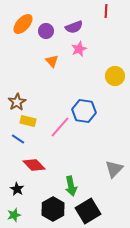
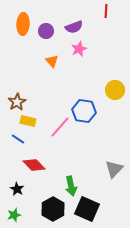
orange ellipse: rotated 40 degrees counterclockwise
yellow circle: moved 14 px down
black square: moved 1 px left, 2 px up; rotated 35 degrees counterclockwise
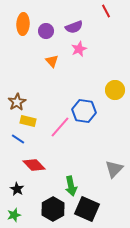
red line: rotated 32 degrees counterclockwise
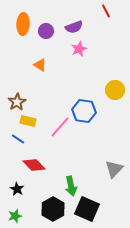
orange triangle: moved 12 px left, 4 px down; rotated 16 degrees counterclockwise
green star: moved 1 px right, 1 px down
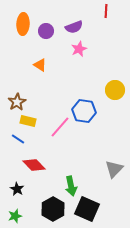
red line: rotated 32 degrees clockwise
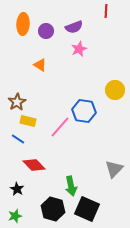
black hexagon: rotated 15 degrees counterclockwise
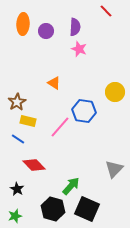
red line: rotated 48 degrees counterclockwise
purple semicircle: moved 1 px right; rotated 66 degrees counterclockwise
pink star: rotated 28 degrees counterclockwise
orange triangle: moved 14 px right, 18 px down
yellow circle: moved 2 px down
green arrow: rotated 126 degrees counterclockwise
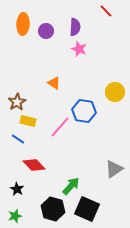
gray triangle: rotated 12 degrees clockwise
